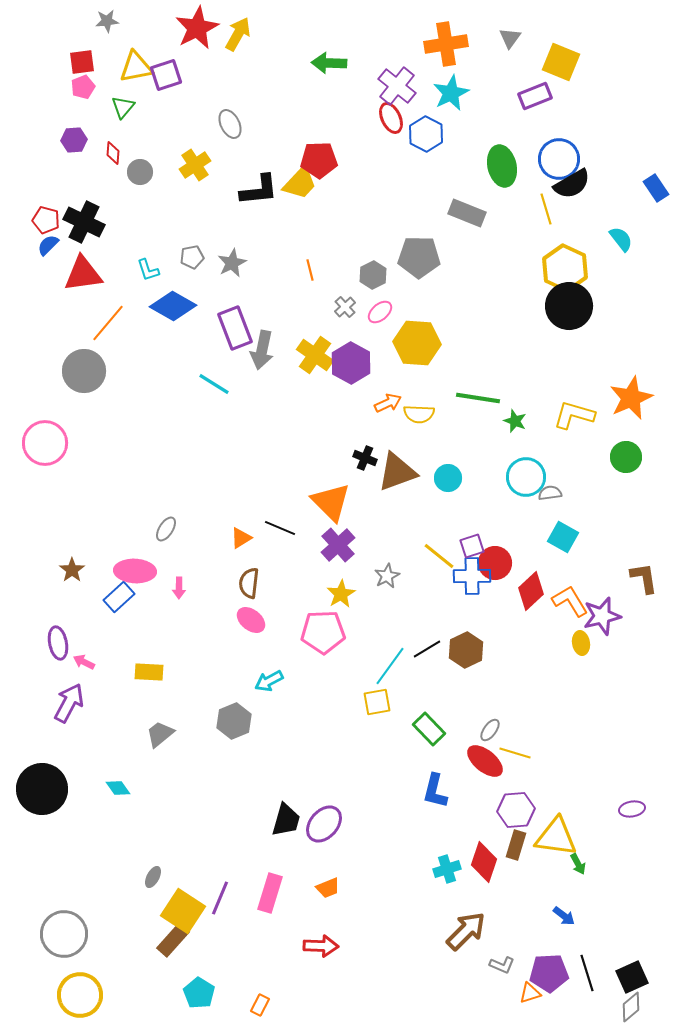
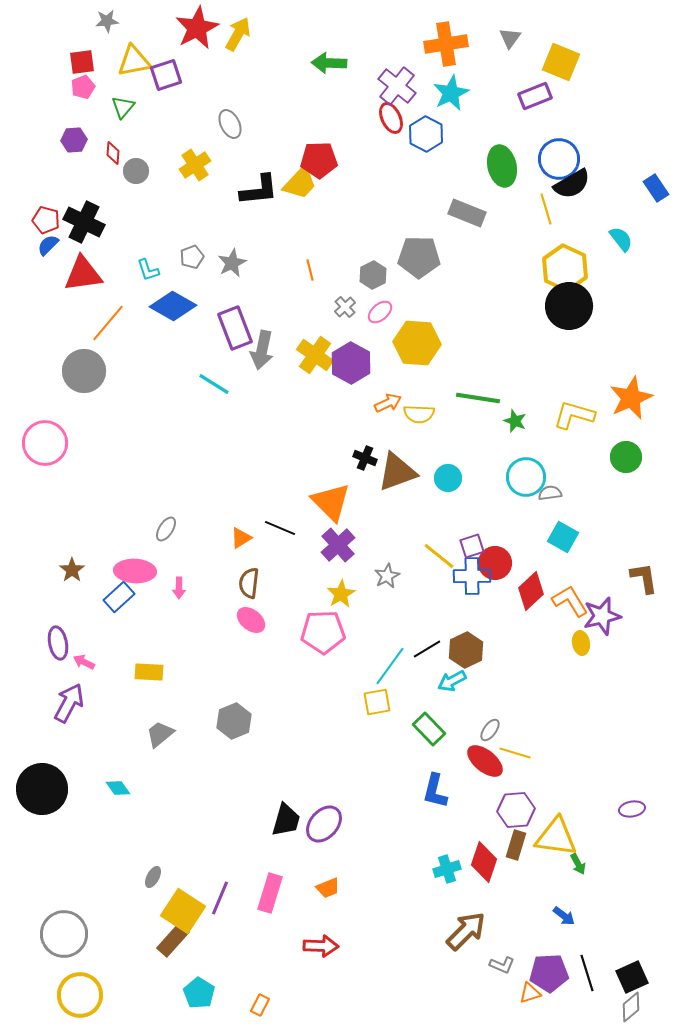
yellow triangle at (136, 67): moved 2 px left, 6 px up
gray circle at (140, 172): moved 4 px left, 1 px up
gray pentagon at (192, 257): rotated 10 degrees counterclockwise
cyan arrow at (269, 681): moved 183 px right
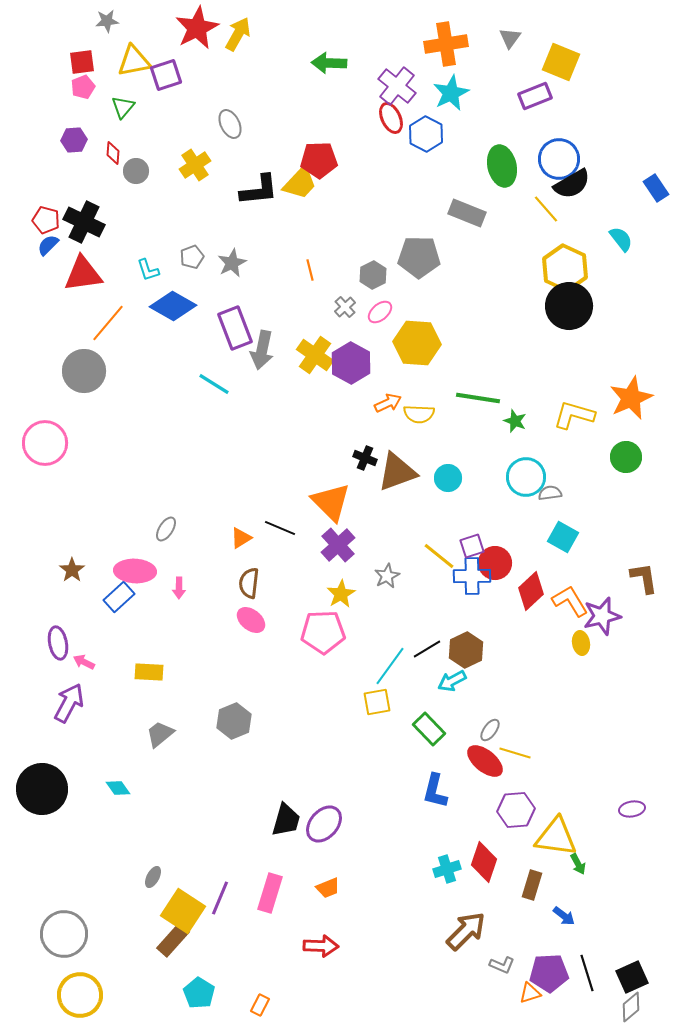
yellow line at (546, 209): rotated 24 degrees counterclockwise
brown rectangle at (516, 845): moved 16 px right, 40 px down
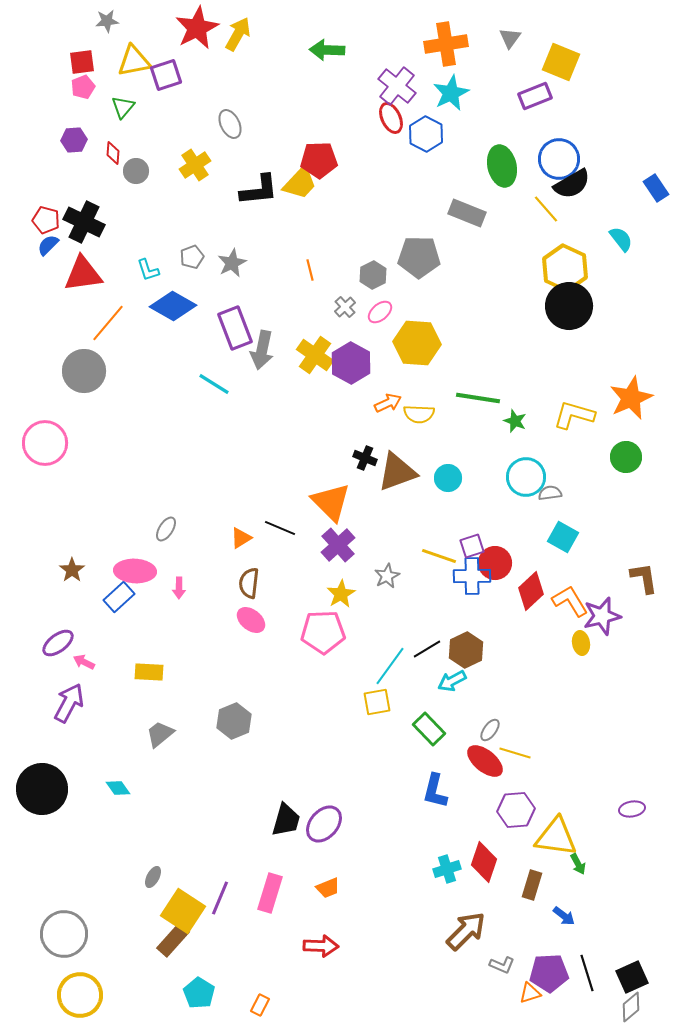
green arrow at (329, 63): moved 2 px left, 13 px up
yellow line at (439, 556): rotated 20 degrees counterclockwise
purple ellipse at (58, 643): rotated 64 degrees clockwise
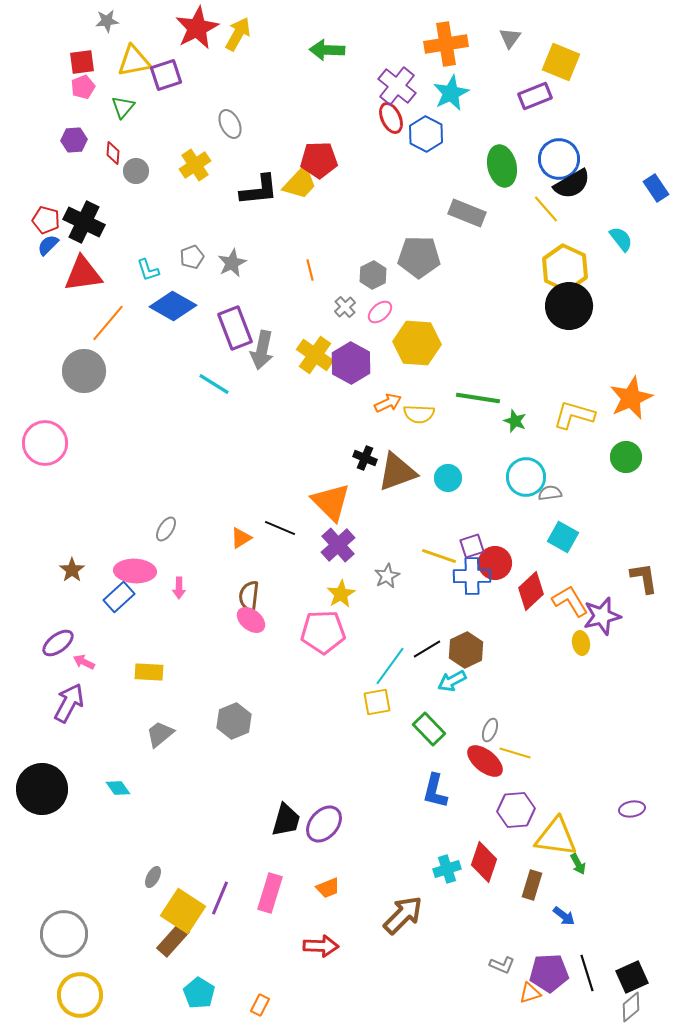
brown semicircle at (249, 583): moved 13 px down
gray ellipse at (490, 730): rotated 15 degrees counterclockwise
brown arrow at (466, 931): moved 63 px left, 16 px up
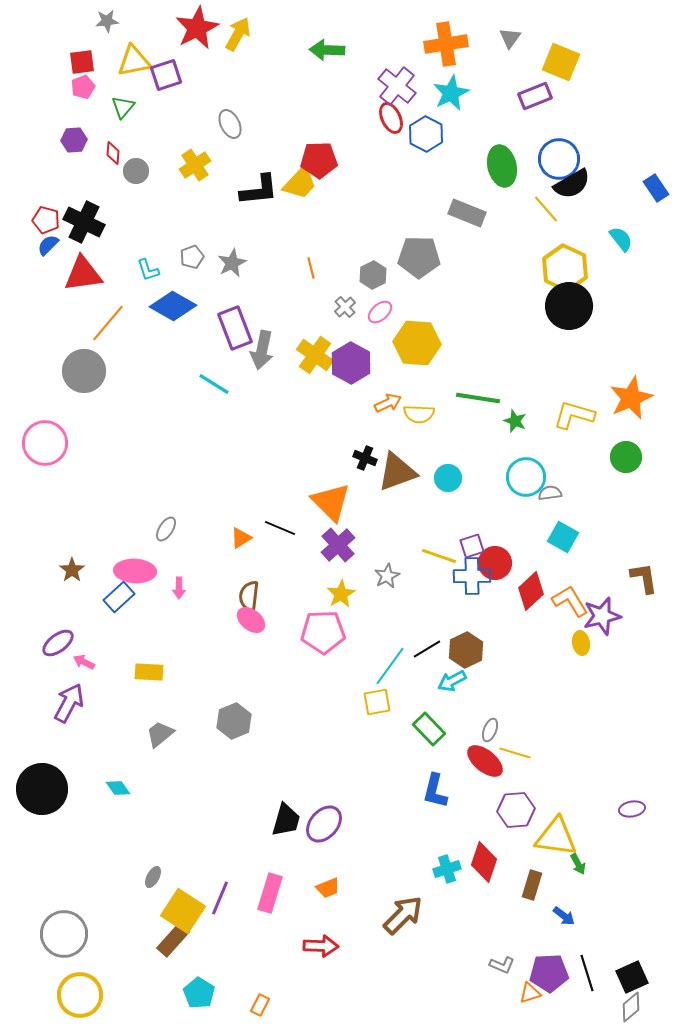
orange line at (310, 270): moved 1 px right, 2 px up
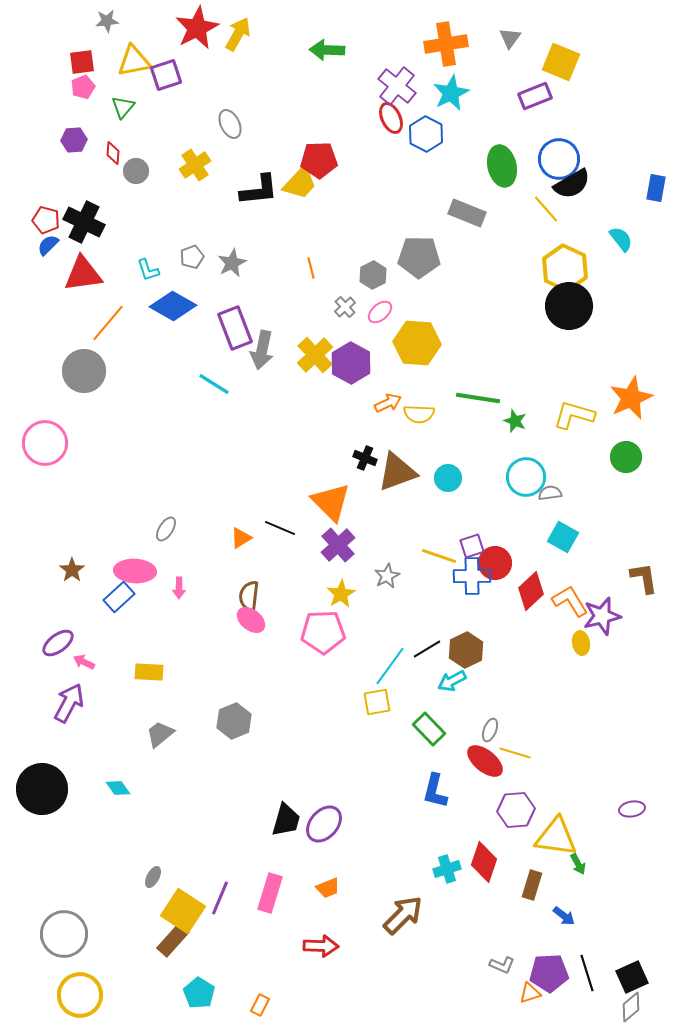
blue rectangle at (656, 188): rotated 44 degrees clockwise
yellow cross at (315, 355): rotated 12 degrees clockwise
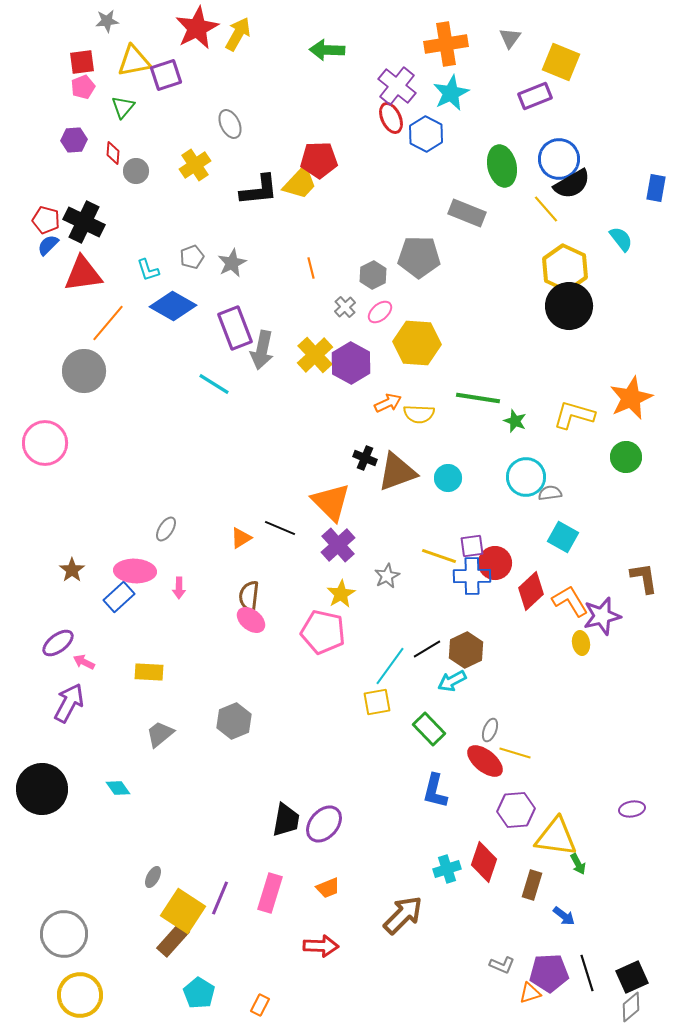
purple square at (472, 546): rotated 10 degrees clockwise
pink pentagon at (323, 632): rotated 15 degrees clockwise
black trapezoid at (286, 820): rotated 6 degrees counterclockwise
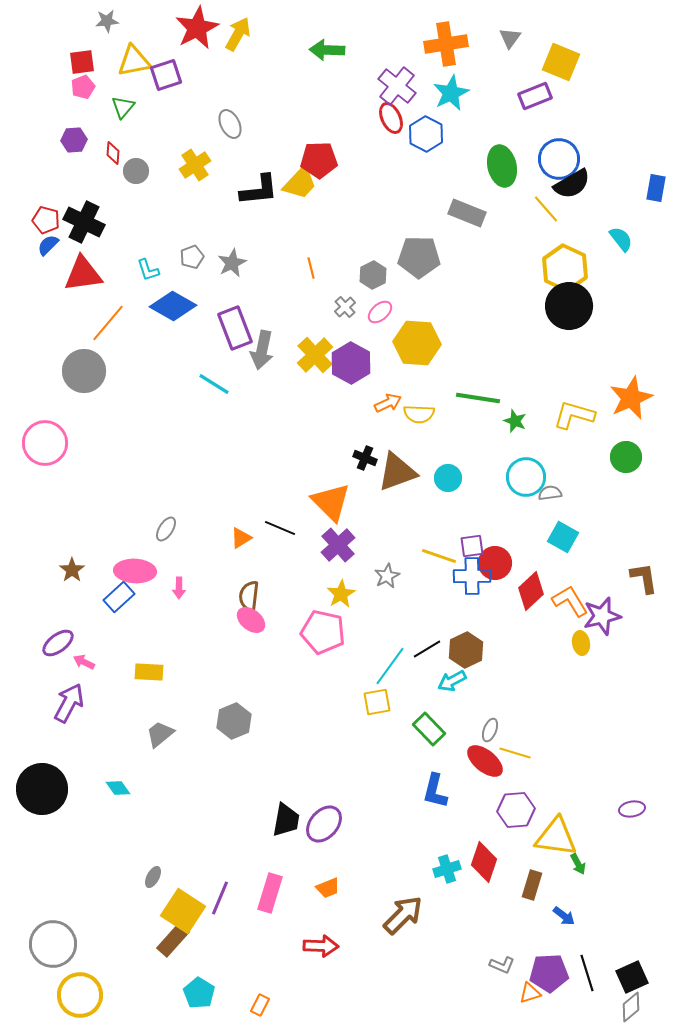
gray circle at (64, 934): moved 11 px left, 10 px down
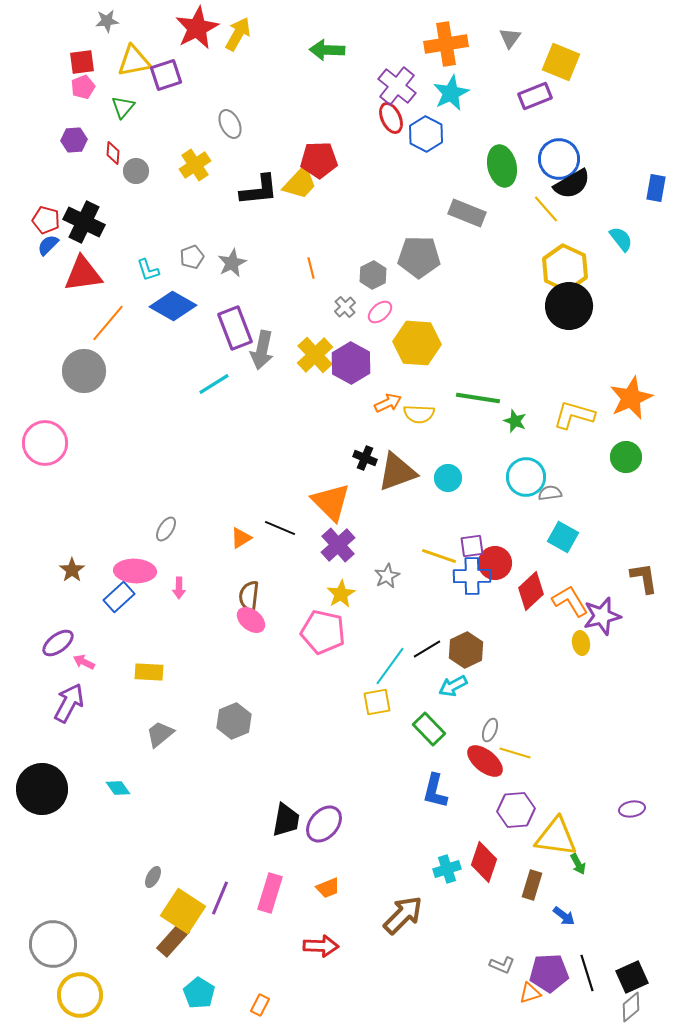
cyan line at (214, 384): rotated 64 degrees counterclockwise
cyan arrow at (452, 681): moved 1 px right, 5 px down
